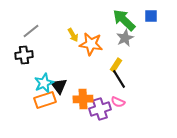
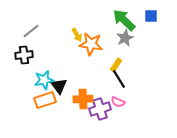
yellow arrow: moved 4 px right
cyan star: moved 3 px up; rotated 12 degrees clockwise
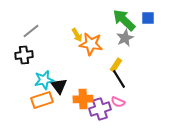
blue square: moved 3 px left, 2 px down
orange rectangle: moved 3 px left
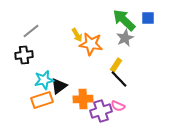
black line: rotated 12 degrees counterclockwise
black triangle: rotated 30 degrees clockwise
pink semicircle: moved 4 px down
purple cross: moved 1 px right, 2 px down
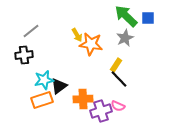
green arrow: moved 2 px right, 4 px up
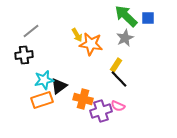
orange cross: rotated 18 degrees clockwise
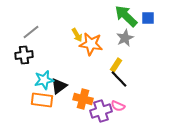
gray line: moved 1 px down
orange rectangle: rotated 25 degrees clockwise
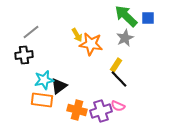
orange cross: moved 6 px left, 11 px down
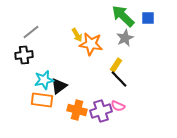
green arrow: moved 3 px left
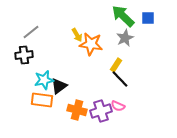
black line: moved 1 px right
